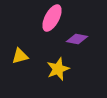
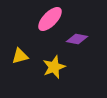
pink ellipse: moved 2 px left, 1 px down; rotated 16 degrees clockwise
yellow star: moved 4 px left, 2 px up
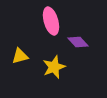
pink ellipse: moved 1 px right, 2 px down; rotated 60 degrees counterclockwise
purple diamond: moved 1 px right, 3 px down; rotated 35 degrees clockwise
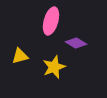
pink ellipse: rotated 32 degrees clockwise
purple diamond: moved 2 px left, 1 px down; rotated 15 degrees counterclockwise
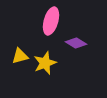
yellow star: moved 9 px left, 4 px up
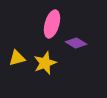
pink ellipse: moved 1 px right, 3 px down
yellow triangle: moved 3 px left, 2 px down
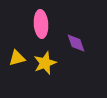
pink ellipse: moved 11 px left; rotated 20 degrees counterclockwise
purple diamond: rotated 40 degrees clockwise
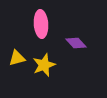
purple diamond: rotated 25 degrees counterclockwise
yellow star: moved 1 px left, 2 px down
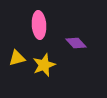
pink ellipse: moved 2 px left, 1 px down
